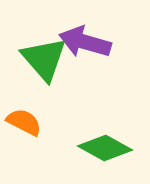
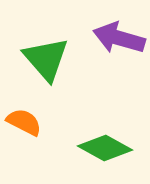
purple arrow: moved 34 px right, 4 px up
green triangle: moved 2 px right
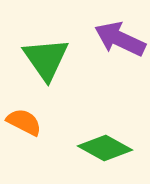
purple arrow: moved 1 px right, 1 px down; rotated 9 degrees clockwise
green triangle: rotated 6 degrees clockwise
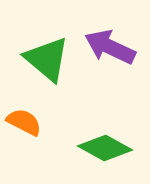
purple arrow: moved 10 px left, 8 px down
green triangle: moved 1 px right; rotated 15 degrees counterclockwise
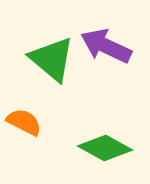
purple arrow: moved 4 px left, 1 px up
green triangle: moved 5 px right
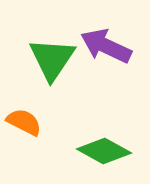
green triangle: rotated 24 degrees clockwise
green diamond: moved 1 px left, 3 px down
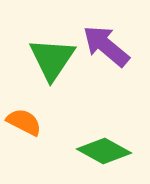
purple arrow: rotated 15 degrees clockwise
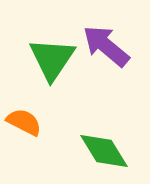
green diamond: rotated 30 degrees clockwise
